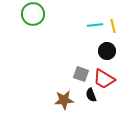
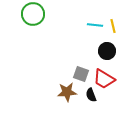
cyan line: rotated 14 degrees clockwise
brown star: moved 3 px right, 8 px up
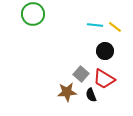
yellow line: moved 2 px right, 1 px down; rotated 40 degrees counterclockwise
black circle: moved 2 px left
gray square: rotated 21 degrees clockwise
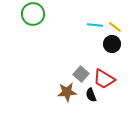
black circle: moved 7 px right, 7 px up
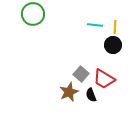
yellow line: rotated 56 degrees clockwise
black circle: moved 1 px right, 1 px down
brown star: moved 2 px right; rotated 18 degrees counterclockwise
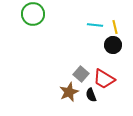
yellow line: rotated 16 degrees counterclockwise
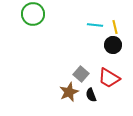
red trapezoid: moved 5 px right, 1 px up
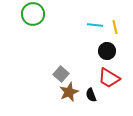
black circle: moved 6 px left, 6 px down
gray square: moved 20 px left
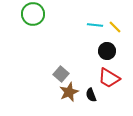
yellow line: rotated 32 degrees counterclockwise
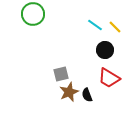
cyan line: rotated 28 degrees clockwise
black circle: moved 2 px left, 1 px up
gray square: rotated 35 degrees clockwise
black semicircle: moved 4 px left
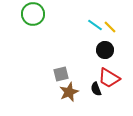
yellow line: moved 5 px left
black semicircle: moved 9 px right, 6 px up
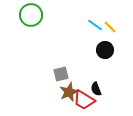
green circle: moved 2 px left, 1 px down
red trapezoid: moved 25 px left, 22 px down
